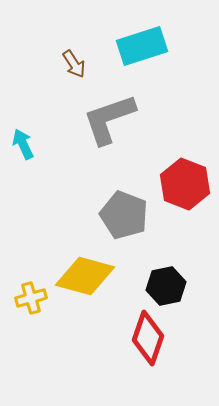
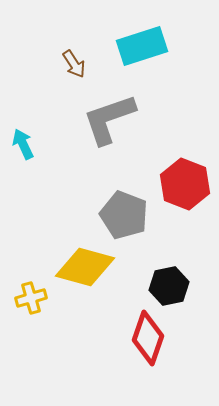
yellow diamond: moved 9 px up
black hexagon: moved 3 px right
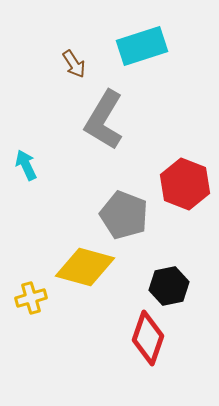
gray L-shape: moved 5 px left, 1 px down; rotated 40 degrees counterclockwise
cyan arrow: moved 3 px right, 21 px down
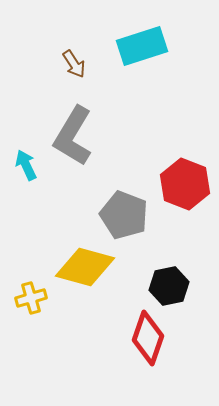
gray L-shape: moved 31 px left, 16 px down
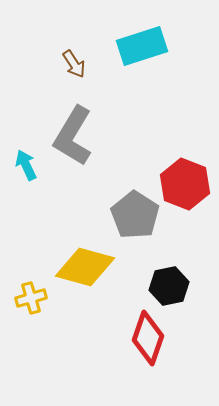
gray pentagon: moved 11 px right; rotated 12 degrees clockwise
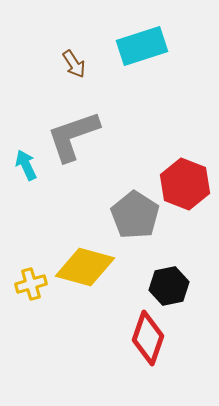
gray L-shape: rotated 40 degrees clockwise
yellow cross: moved 14 px up
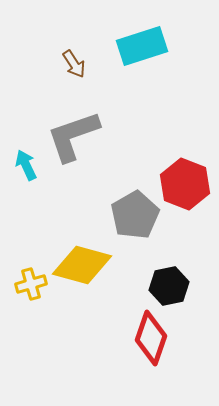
gray pentagon: rotated 9 degrees clockwise
yellow diamond: moved 3 px left, 2 px up
red diamond: moved 3 px right
